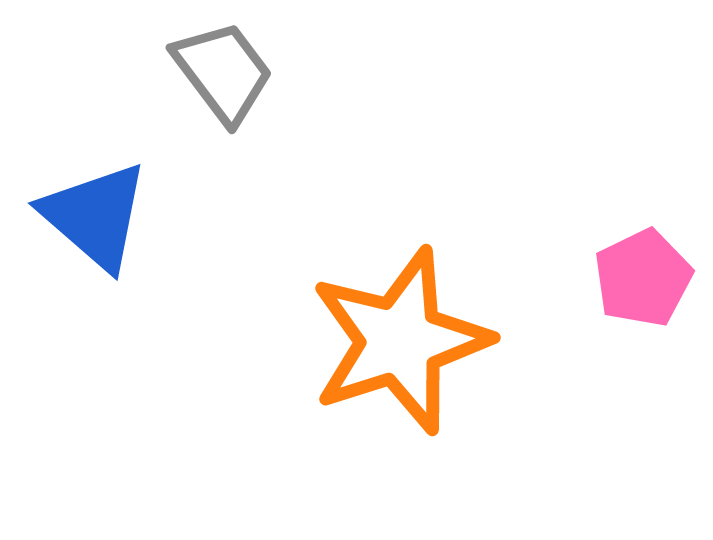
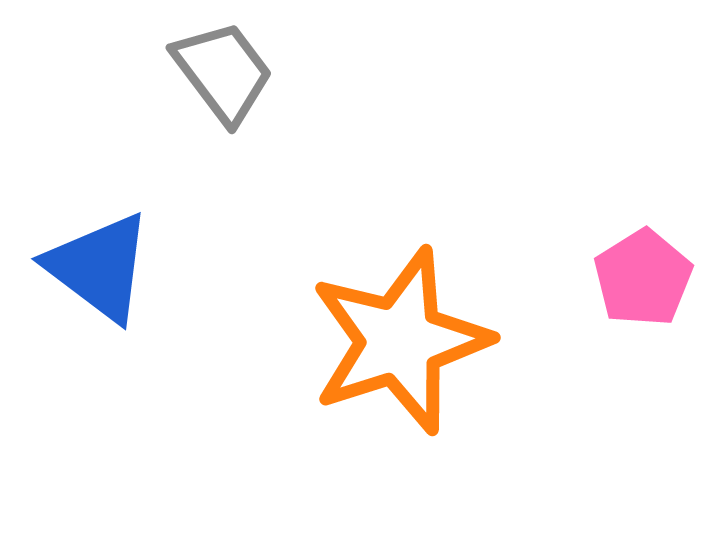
blue triangle: moved 4 px right, 51 px down; rotated 4 degrees counterclockwise
pink pentagon: rotated 6 degrees counterclockwise
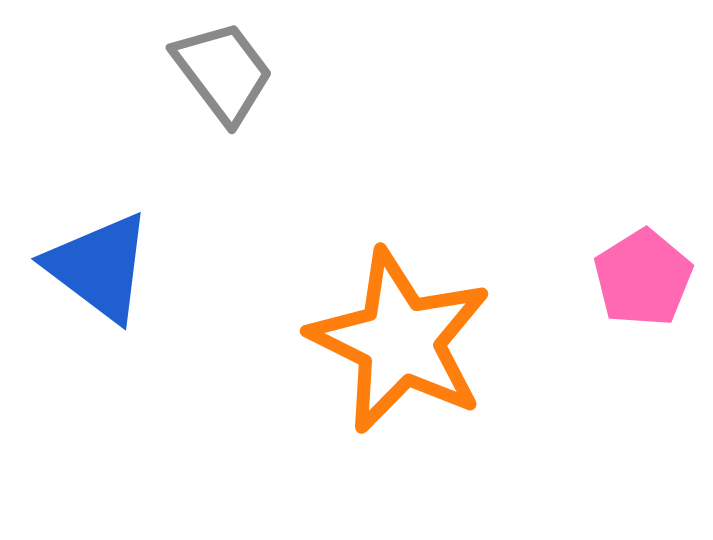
orange star: rotated 28 degrees counterclockwise
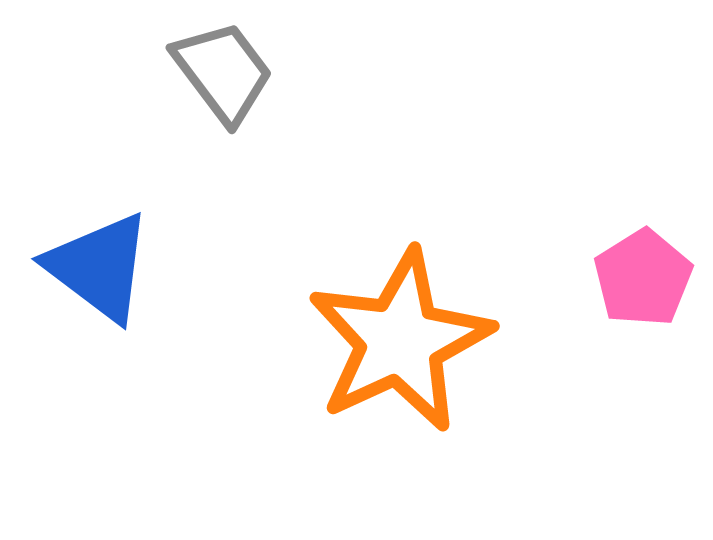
orange star: rotated 21 degrees clockwise
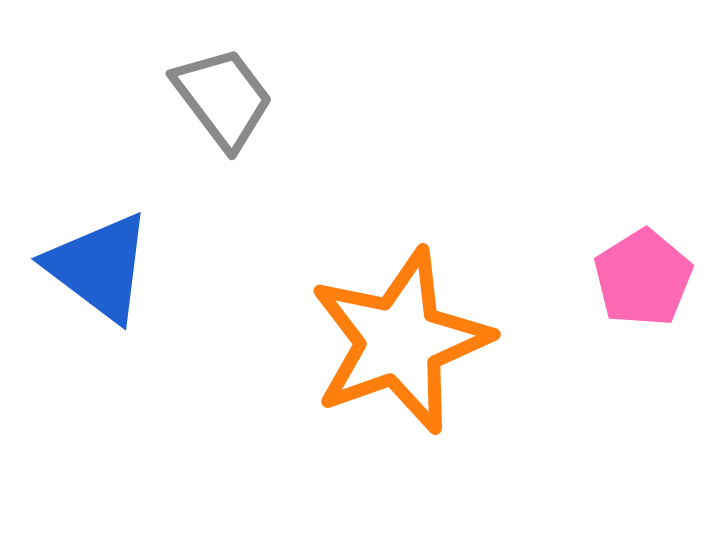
gray trapezoid: moved 26 px down
orange star: rotated 5 degrees clockwise
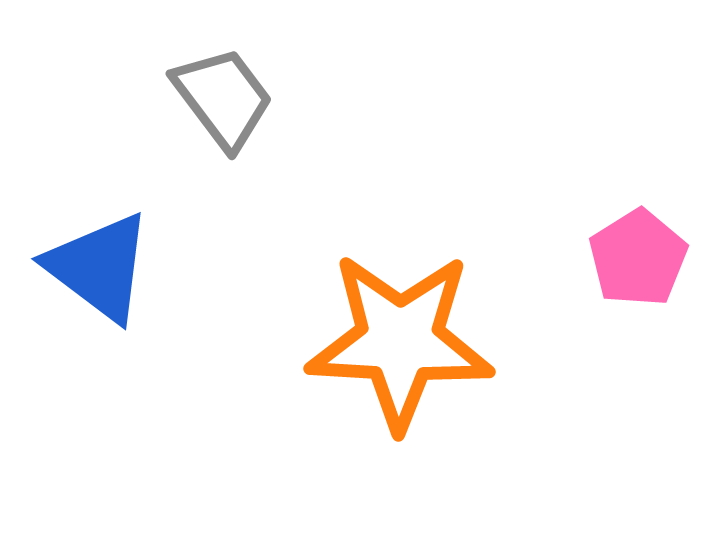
pink pentagon: moved 5 px left, 20 px up
orange star: rotated 23 degrees clockwise
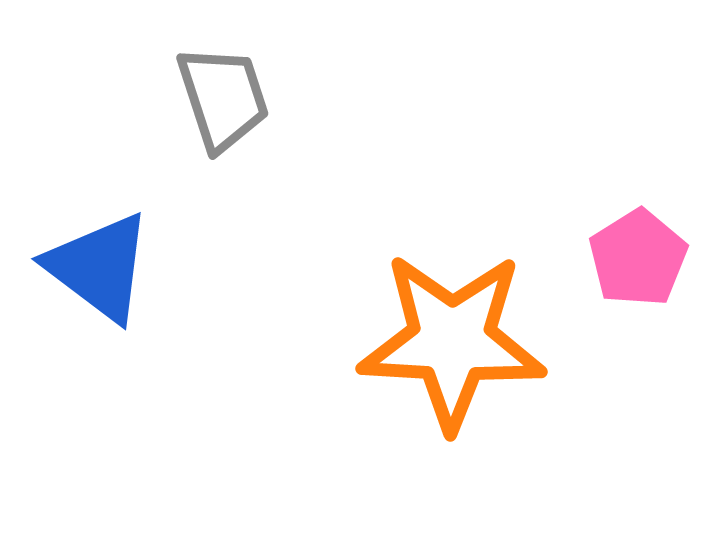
gray trapezoid: rotated 19 degrees clockwise
orange star: moved 52 px right
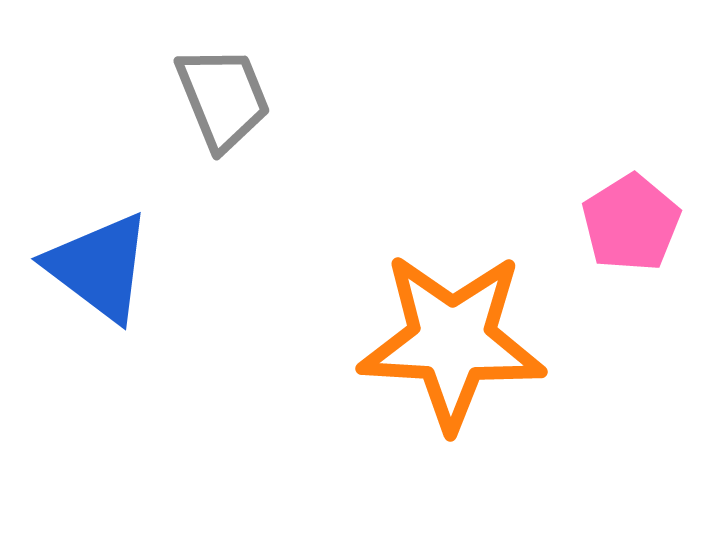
gray trapezoid: rotated 4 degrees counterclockwise
pink pentagon: moved 7 px left, 35 px up
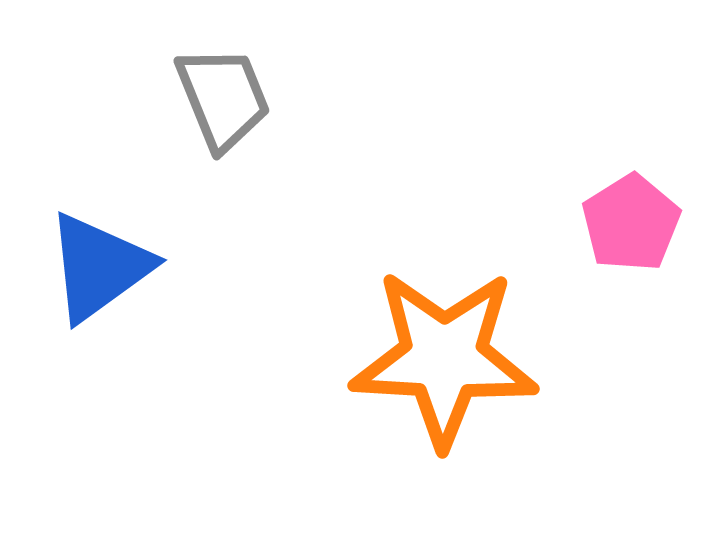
blue triangle: rotated 47 degrees clockwise
orange star: moved 8 px left, 17 px down
